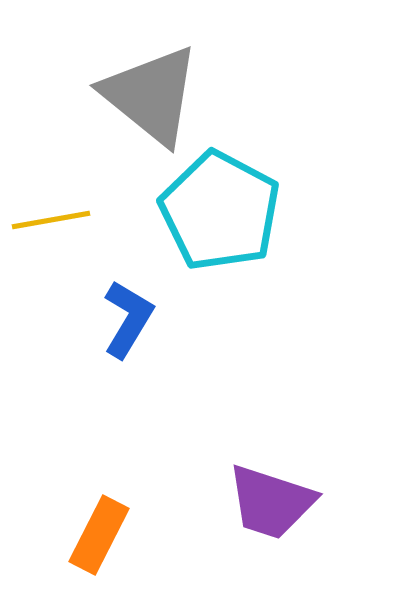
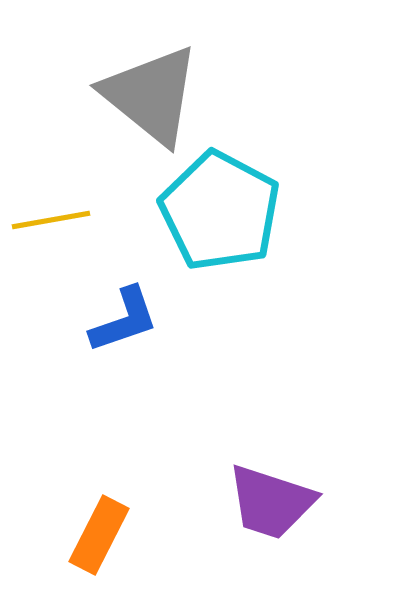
blue L-shape: moved 4 px left, 1 px down; rotated 40 degrees clockwise
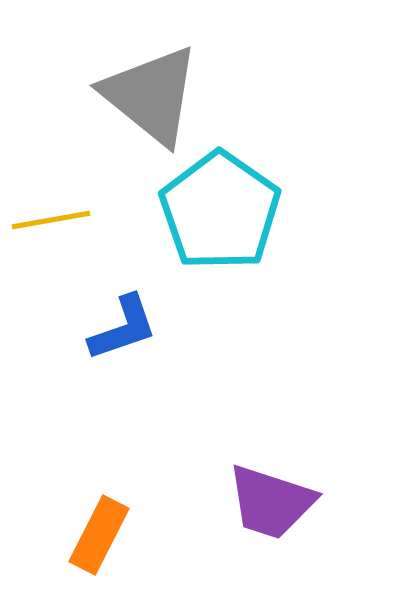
cyan pentagon: rotated 7 degrees clockwise
blue L-shape: moved 1 px left, 8 px down
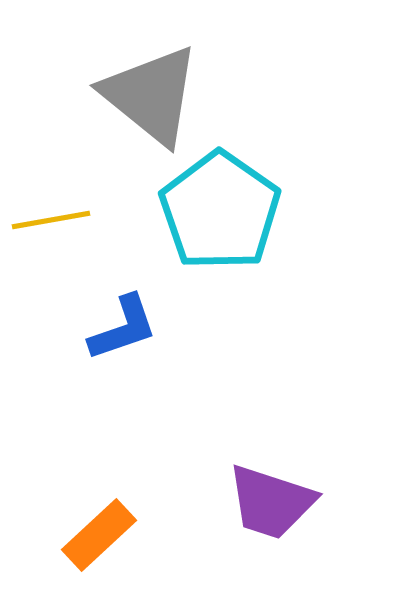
orange rectangle: rotated 20 degrees clockwise
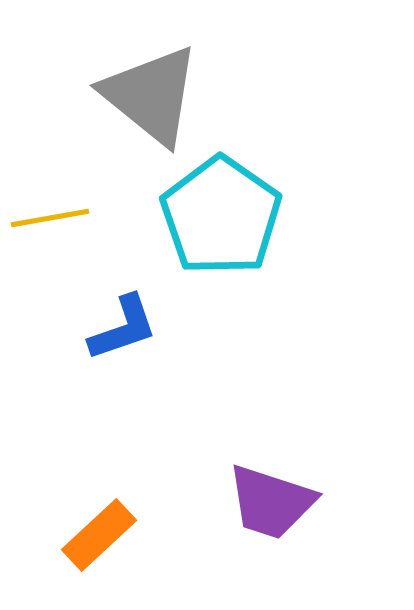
cyan pentagon: moved 1 px right, 5 px down
yellow line: moved 1 px left, 2 px up
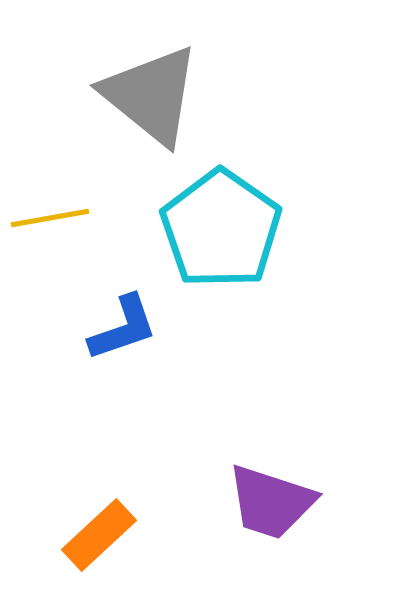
cyan pentagon: moved 13 px down
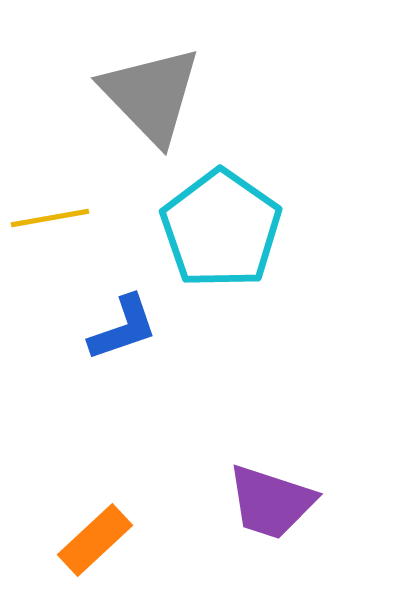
gray triangle: rotated 7 degrees clockwise
orange rectangle: moved 4 px left, 5 px down
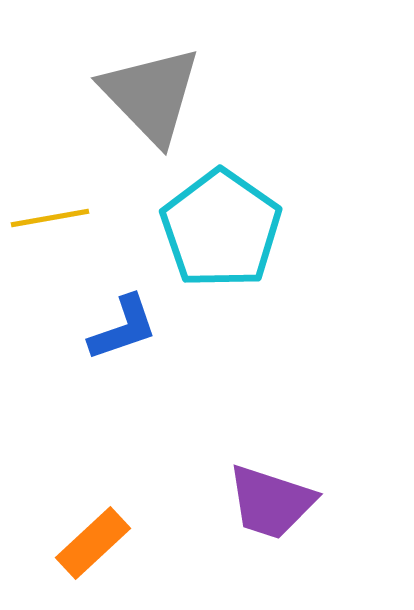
orange rectangle: moved 2 px left, 3 px down
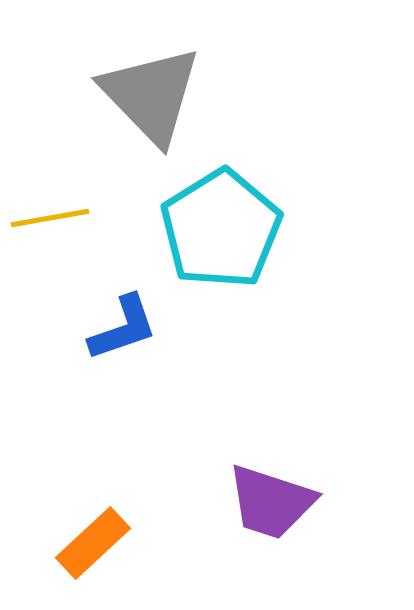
cyan pentagon: rotated 5 degrees clockwise
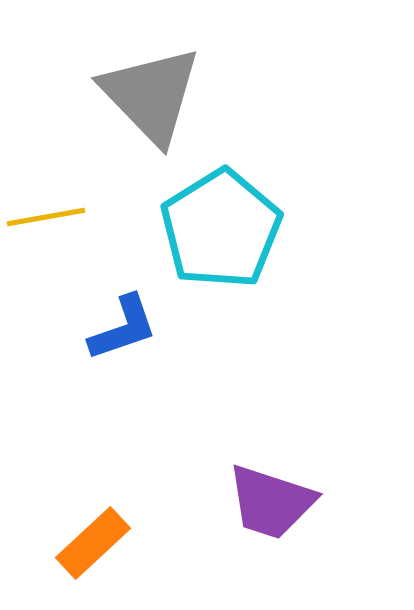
yellow line: moved 4 px left, 1 px up
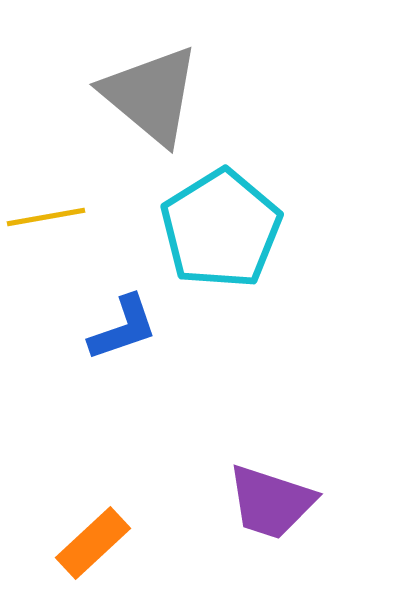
gray triangle: rotated 6 degrees counterclockwise
